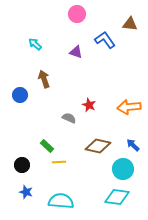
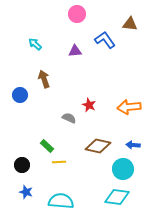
purple triangle: moved 1 px left, 1 px up; rotated 24 degrees counterclockwise
blue arrow: rotated 40 degrees counterclockwise
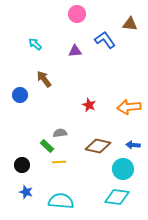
brown arrow: rotated 18 degrees counterclockwise
gray semicircle: moved 9 px left, 15 px down; rotated 32 degrees counterclockwise
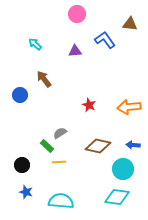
gray semicircle: rotated 24 degrees counterclockwise
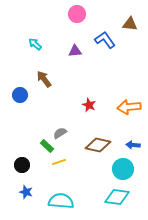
brown diamond: moved 1 px up
yellow line: rotated 16 degrees counterclockwise
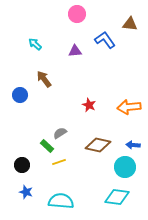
cyan circle: moved 2 px right, 2 px up
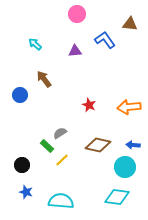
yellow line: moved 3 px right, 2 px up; rotated 24 degrees counterclockwise
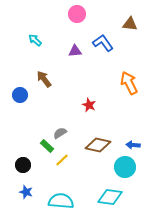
blue L-shape: moved 2 px left, 3 px down
cyan arrow: moved 4 px up
orange arrow: moved 24 px up; rotated 70 degrees clockwise
black circle: moved 1 px right
cyan diamond: moved 7 px left
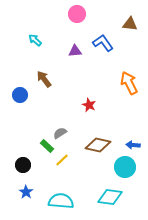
blue star: rotated 16 degrees clockwise
